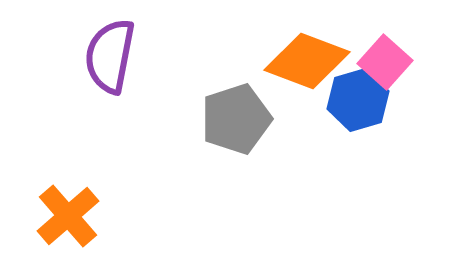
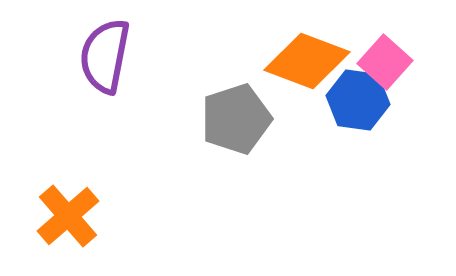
purple semicircle: moved 5 px left
blue hexagon: rotated 24 degrees clockwise
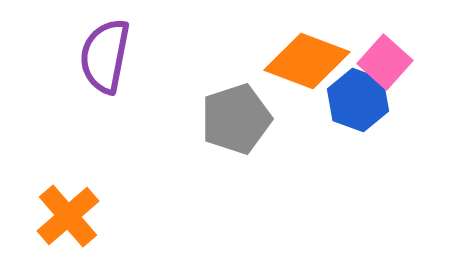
blue hexagon: rotated 12 degrees clockwise
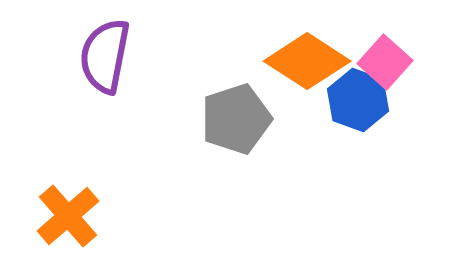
orange diamond: rotated 12 degrees clockwise
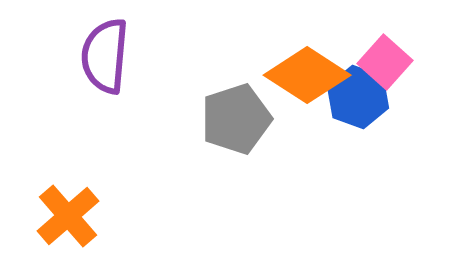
purple semicircle: rotated 6 degrees counterclockwise
orange diamond: moved 14 px down
blue hexagon: moved 3 px up
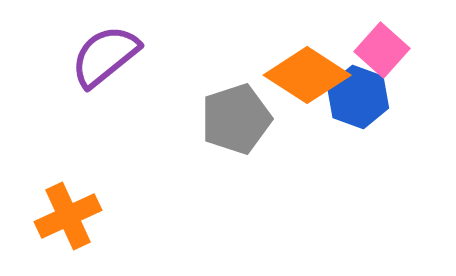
purple semicircle: rotated 46 degrees clockwise
pink square: moved 3 px left, 12 px up
orange cross: rotated 16 degrees clockwise
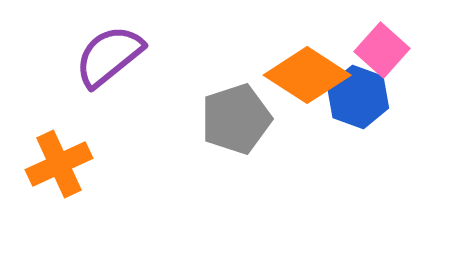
purple semicircle: moved 4 px right
orange cross: moved 9 px left, 52 px up
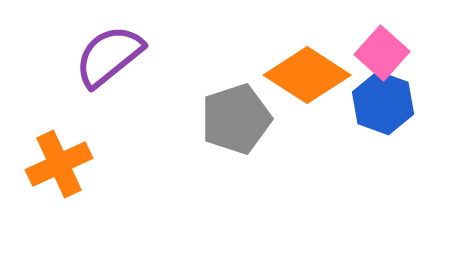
pink square: moved 3 px down
blue hexagon: moved 25 px right, 6 px down
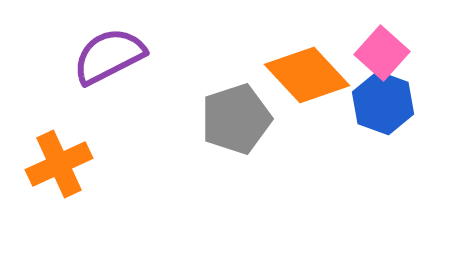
purple semicircle: rotated 12 degrees clockwise
orange diamond: rotated 14 degrees clockwise
